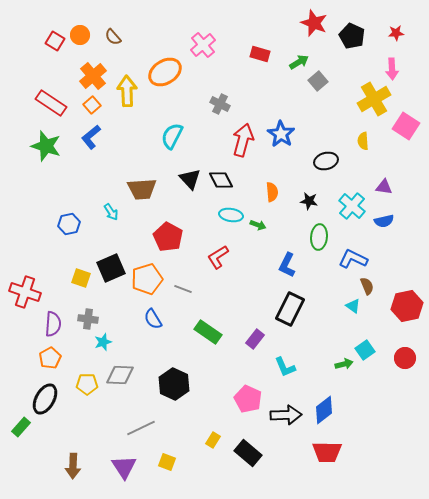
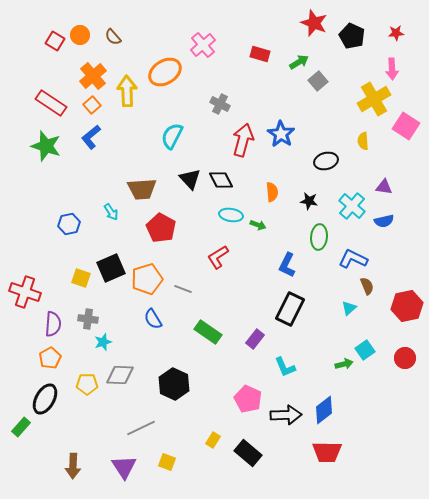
red pentagon at (168, 237): moved 7 px left, 9 px up
cyan triangle at (353, 306): moved 4 px left, 2 px down; rotated 42 degrees clockwise
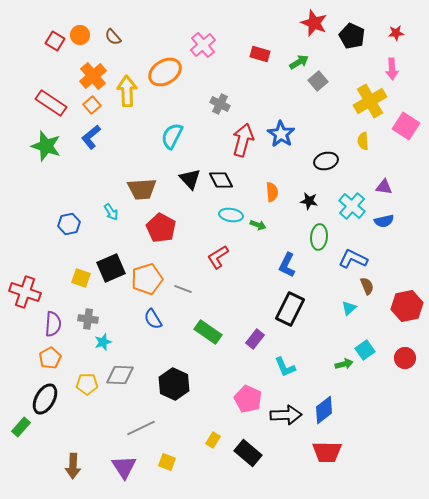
yellow cross at (374, 99): moved 4 px left, 2 px down
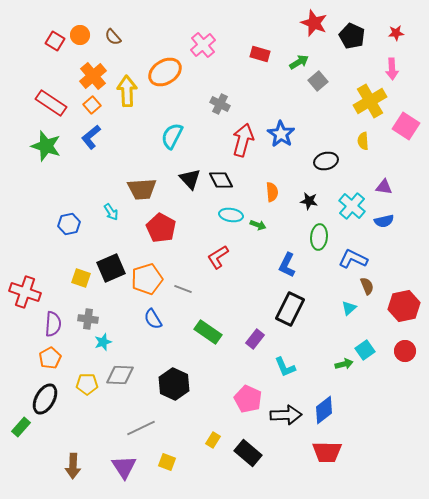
red hexagon at (407, 306): moved 3 px left
red circle at (405, 358): moved 7 px up
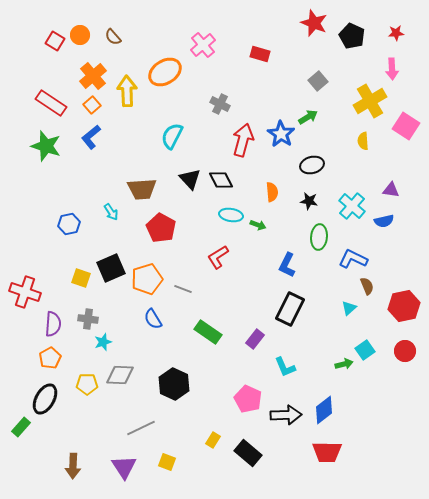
green arrow at (299, 62): moved 9 px right, 55 px down
black ellipse at (326, 161): moved 14 px left, 4 px down
purple triangle at (384, 187): moved 7 px right, 3 px down
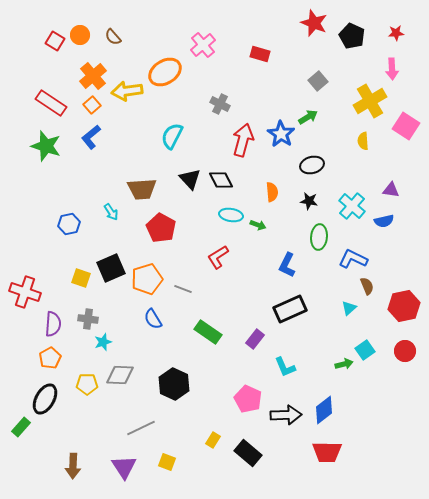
yellow arrow at (127, 91): rotated 96 degrees counterclockwise
black rectangle at (290, 309): rotated 40 degrees clockwise
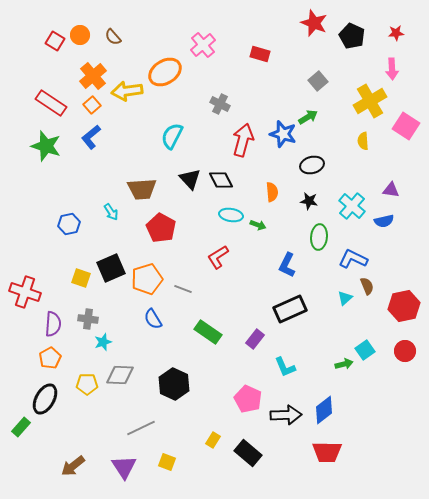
blue star at (281, 134): moved 2 px right; rotated 16 degrees counterclockwise
cyan triangle at (349, 308): moved 4 px left, 10 px up
brown arrow at (73, 466): rotated 50 degrees clockwise
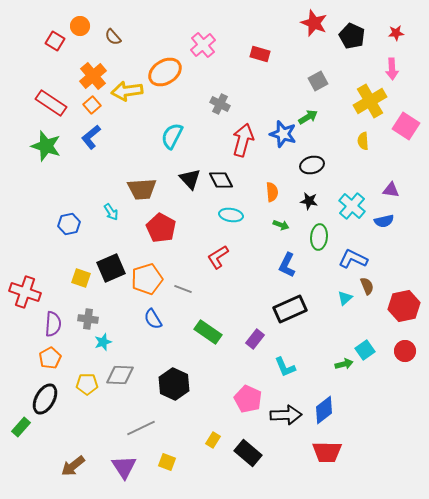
orange circle at (80, 35): moved 9 px up
gray square at (318, 81): rotated 12 degrees clockwise
green arrow at (258, 225): moved 23 px right
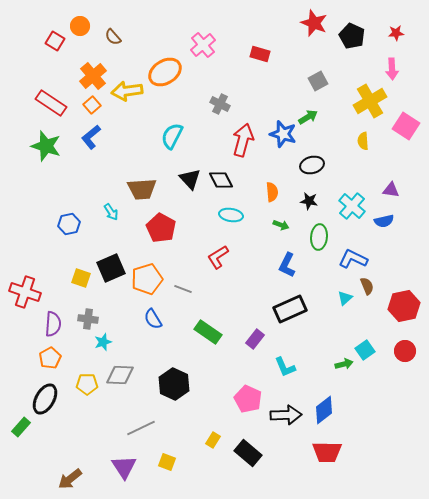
brown arrow at (73, 466): moved 3 px left, 13 px down
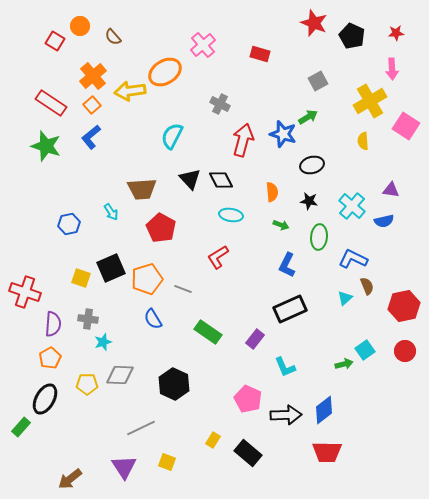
yellow arrow at (127, 91): moved 3 px right
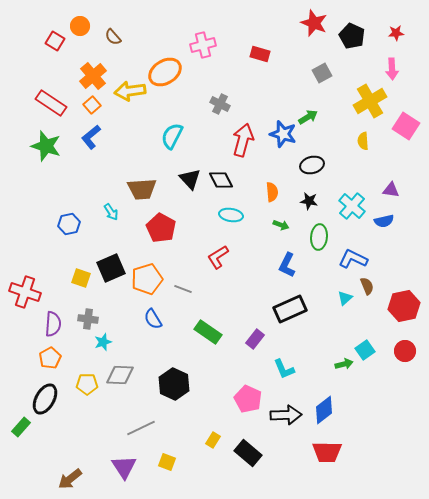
pink cross at (203, 45): rotated 25 degrees clockwise
gray square at (318, 81): moved 4 px right, 8 px up
cyan L-shape at (285, 367): moved 1 px left, 2 px down
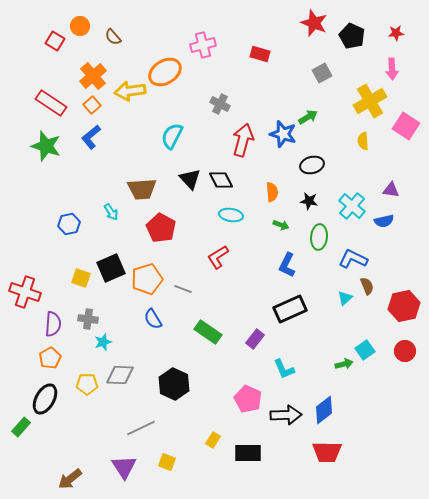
black rectangle at (248, 453): rotated 40 degrees counterclockwise
